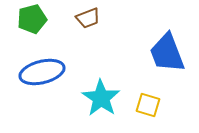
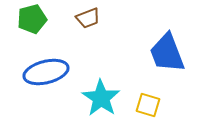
blue ellipse: moved 4 px right
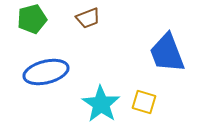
cyan star: moved 6 px down
yellow square: moved 4 px left, 3 px up
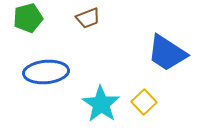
green pentagon: moved 4 px left, 1 px up
blue trapezoid: rotated 36 degrees counterclockwise
blue ellipse: rotated 9 degrees clockwise
yellow square: rotated 30 degrees clockwise
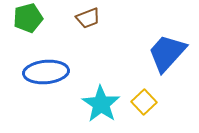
blue trapezoid: rotated 99 degrees clockwise
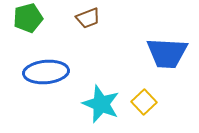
blue trapezoid: rotated 129 degrees counterclockwise
cyan star: rotated 12 degrees counterclockwise
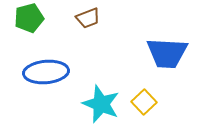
green pentagon: moved 1 px right
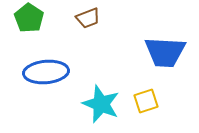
green pentagon: rotated 24 degrees counterclockwise
blue trapezoid: moved 2 px left, 1 px up
yellow square: moved 2 px right, 1 px up; rotated 25 degrees clockwise
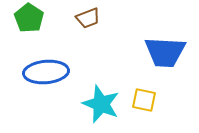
yellow square: moved 2 px left, 1 px up; rotated 30 degrees clockwise
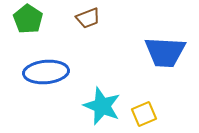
green pentagon: moved 1 px left, 1 px down
yellow square: moved 14 px down; rotated 35 degrees counterclockwise
cyan star: moved 1 px right, 2 px down
